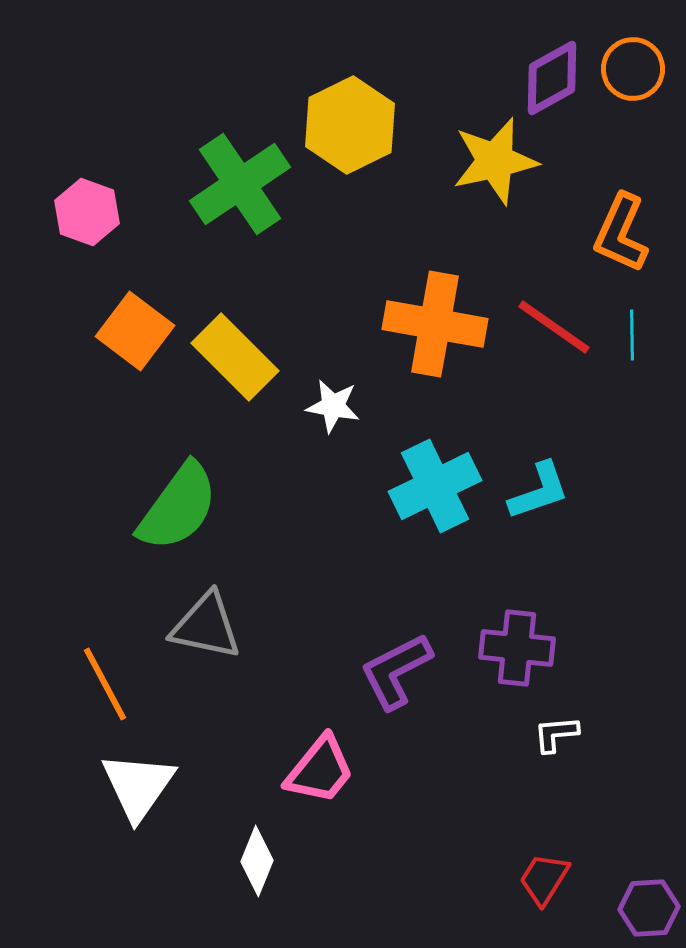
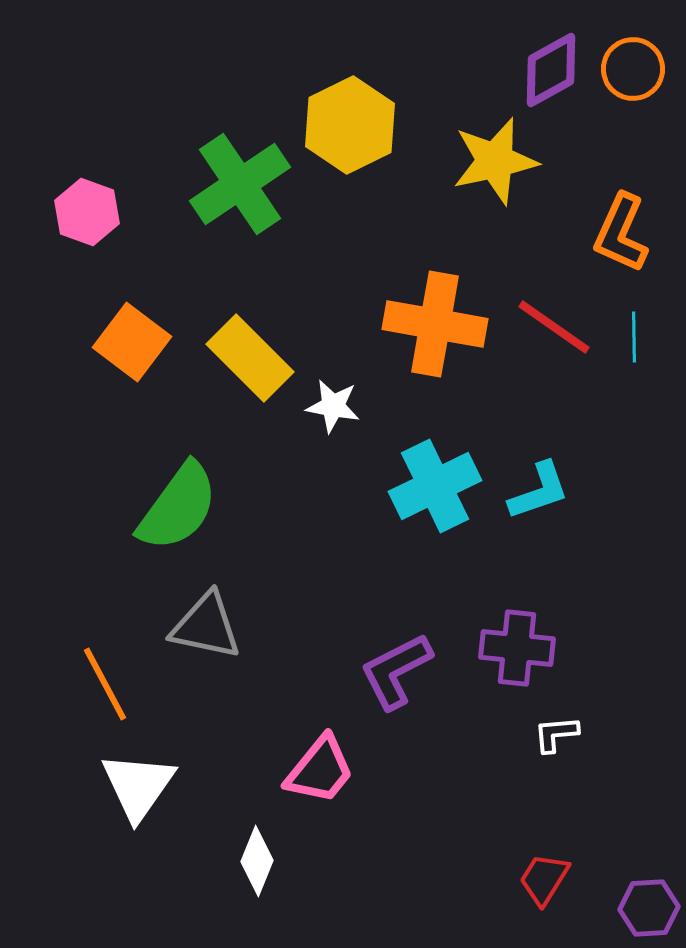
purple diamond: moved 1 px left, 8 px up
orange square: moved 3 px left, 11 px down
cyan line: moved 2 px right, 2 px down
yellow rectangle: moved 15 px right, 1 px down
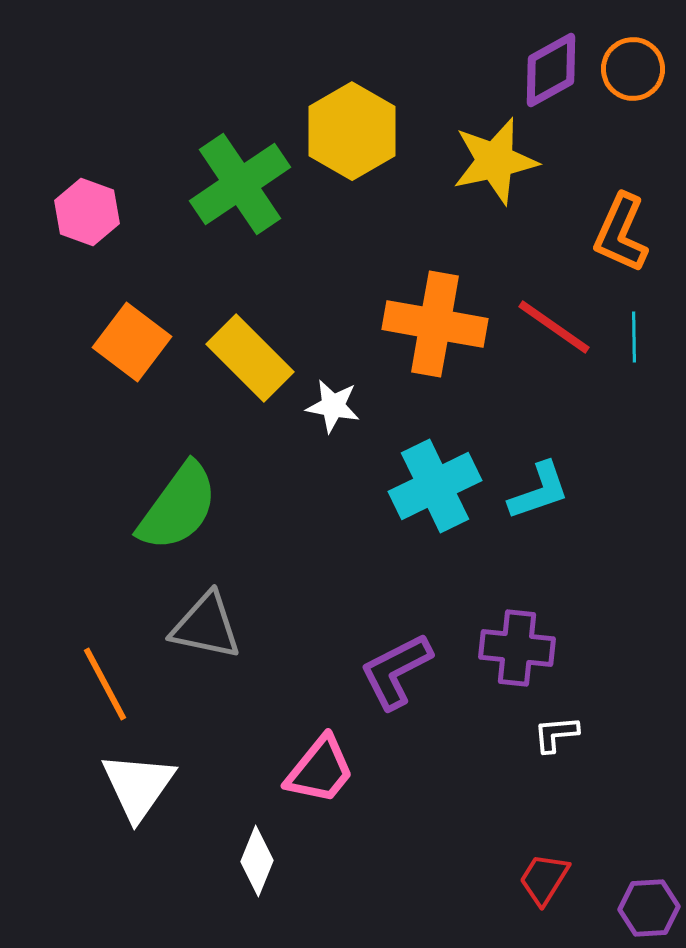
yellow hexagon: moved 2 px right, 6 px down; rotated 4 degrees counterclockwise
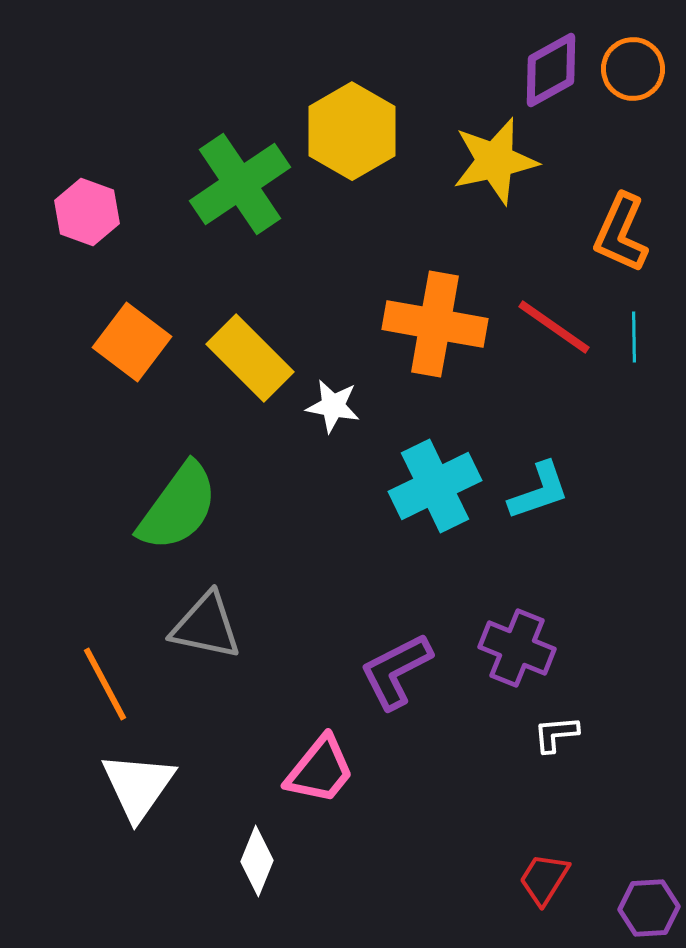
purple cross: rotated 16 degrees clockwise
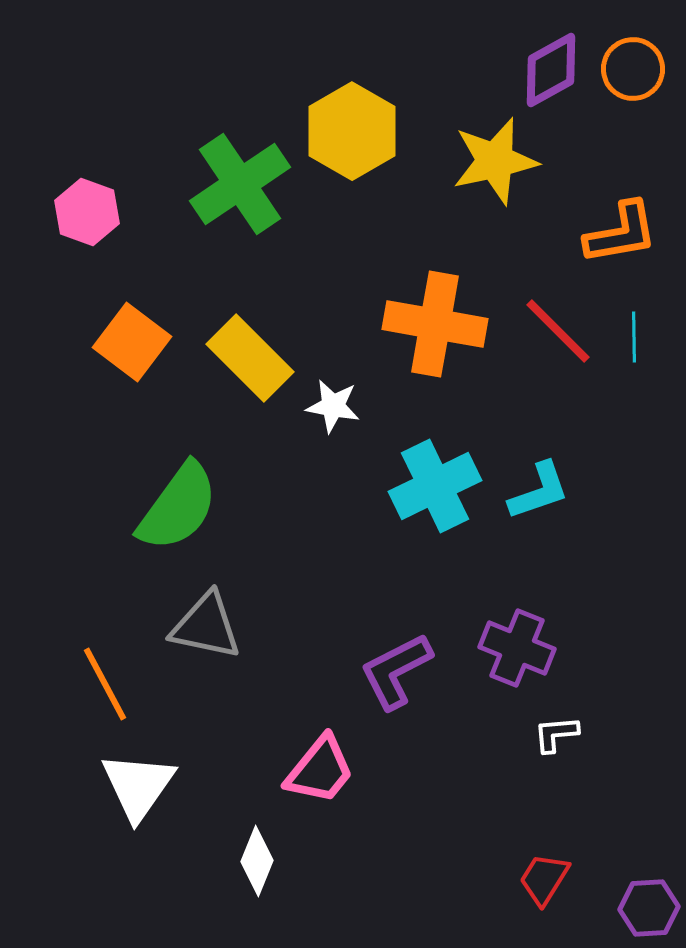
orange L-shape: rotated 124 degrees counterclockwise
red line: moved 4 px right, 4 px down; rotated 10 degrees clockwise
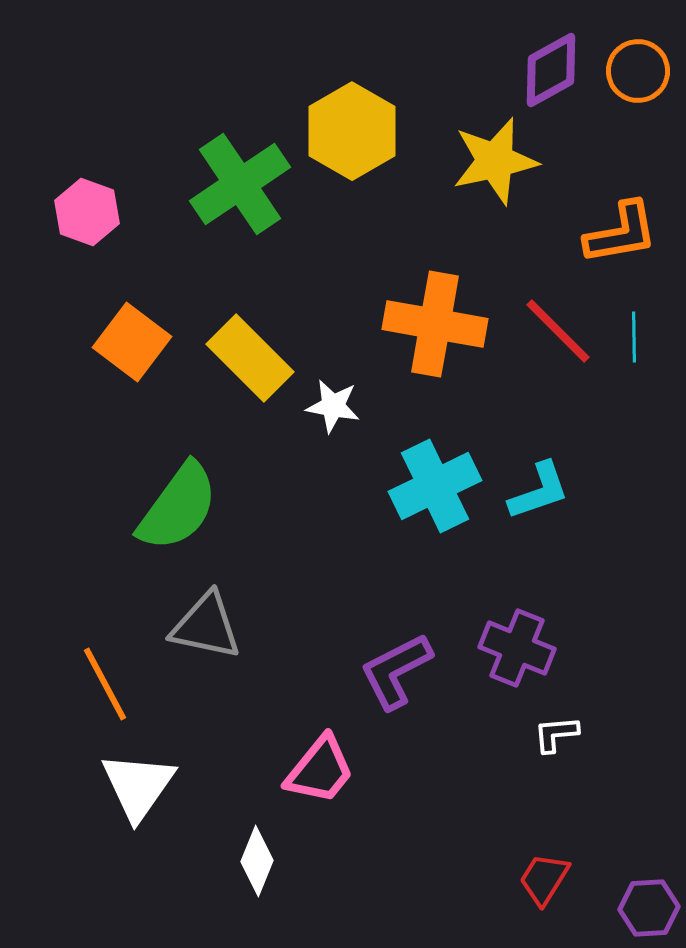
orange circle: moved 5 px right, 2 px down
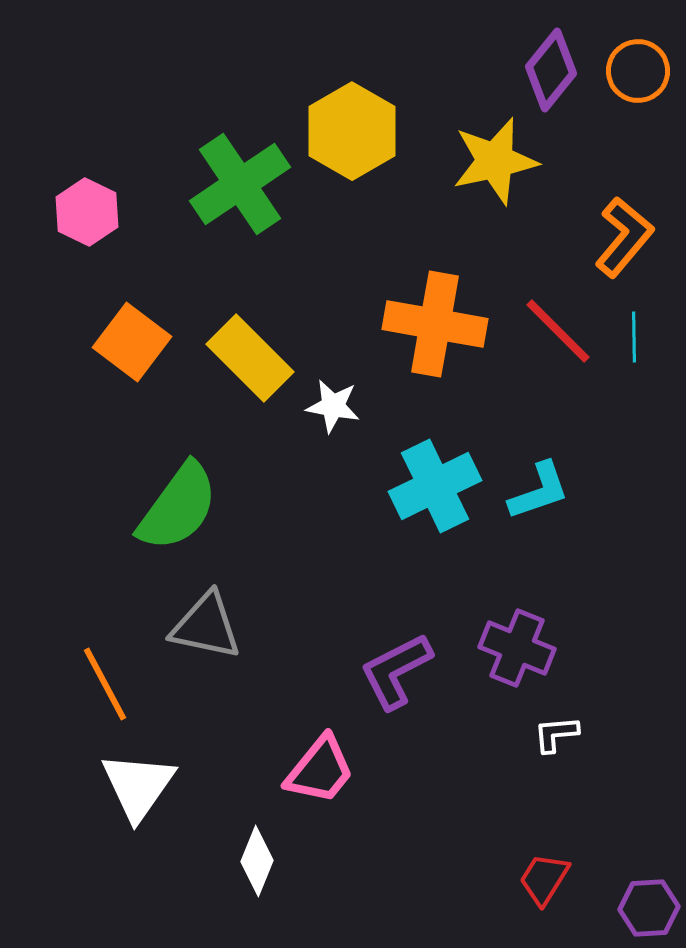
purple diamond: rotated 22 degrees counterclockwise
pink hexagon: rotated 6 degrees clockwise
orange L-shape: moved 3 px right, 4 px down; rotated 40 degrees counterclockwise
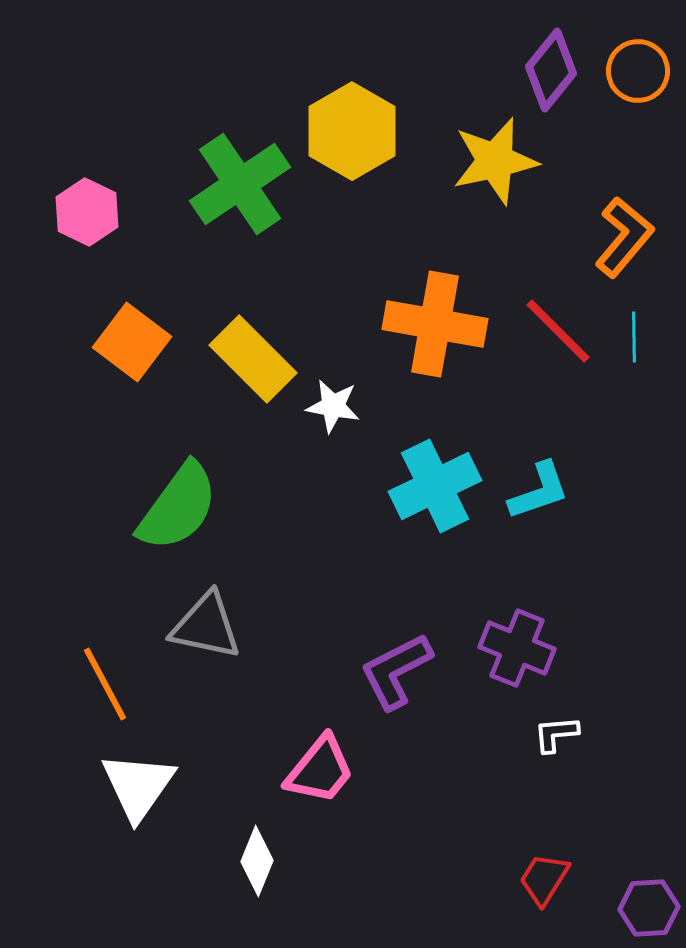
yellow rectangle: moved 3 px right, 1 px down
